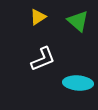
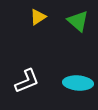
white L-shape: moved 16 px left, 22 px down
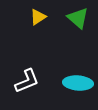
green triangle: moved 3 px up
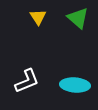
yellow triangle: rotated 30 degrees counterclockwise
cyan ellipse: moved 3 px left, 2 px down
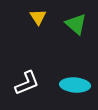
green triangle: moved 2 px left, 6 px down
white L-shape: moved 2 px down
